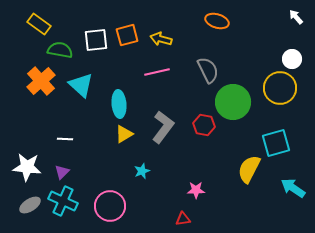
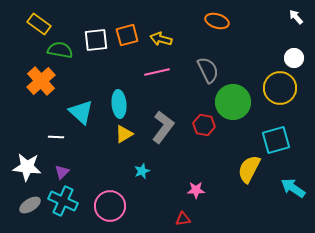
white circle: moved 2 px right, 1 px up
cyan triangle: moved 27 px down
white line: moved 9 px left, 2 px up
cyan square: moved 3 px up
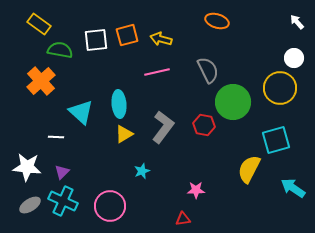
white arrow: moved 1 px right, 5 px down
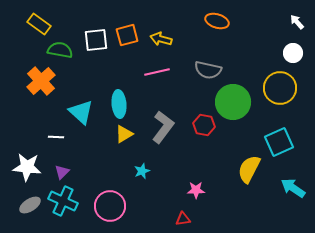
white circle: moved 1 px left, 5 px up
gray semicircle: rotated 128 degrees clockwise
cyan square: moved 3 px right, 2 px down; rotated 8 degrees counterclockwise
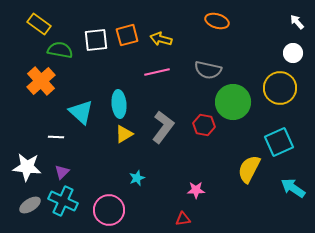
cyan star: moved 5 px left, 7 px down
pink circle: moved 1 px left, 4 px down
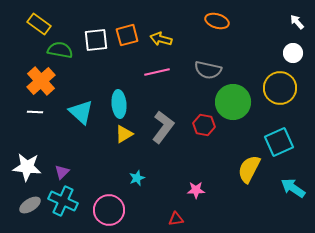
white line: moved 21 px left, 25 px up
red triangle: moved 7 px left
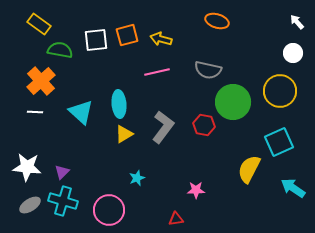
yellow circle: moved 3 px down
cyan cross: rotated 8 degrees counterclockwise
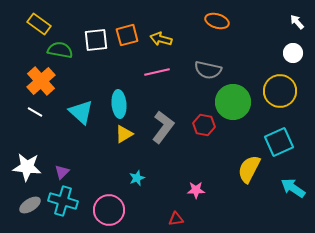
white line: rotated 28 degrees clockwise
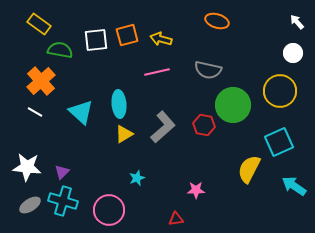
green circle: moved 3 px down
gray L-shape: rotated 12 degrees clockwise
cyan arrow: moved 1 px right, 2 px up
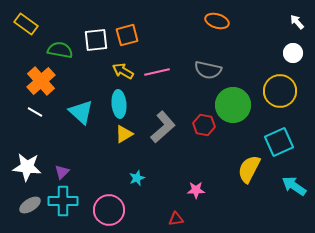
yellow rectangle: moved 13 px left
yellow arrow: moved 38 px left, 32 px down; rotated 15 degrees clockwise
cyan cross: rotated 16 degrees counterclockwise
